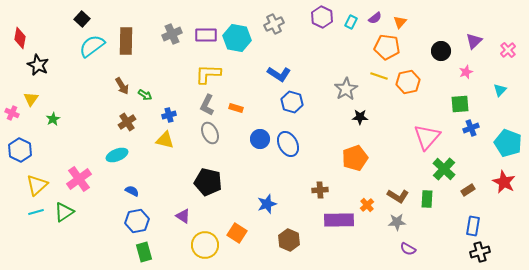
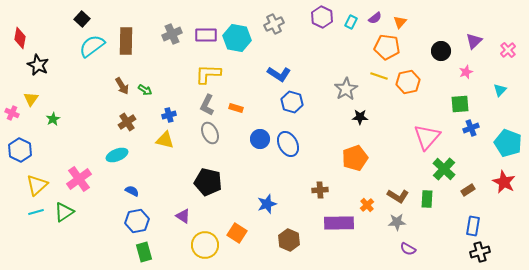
green arrow at (145, 95): moved 5 px up
purple rectangle at (339, 220): moved 3 px down
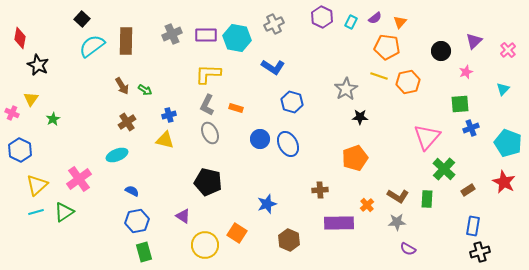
blue L-shape at (279, 74): moved 6 px left, 7 px up
cyan triangle at (500, 90): moved 3 px right, 1 px up
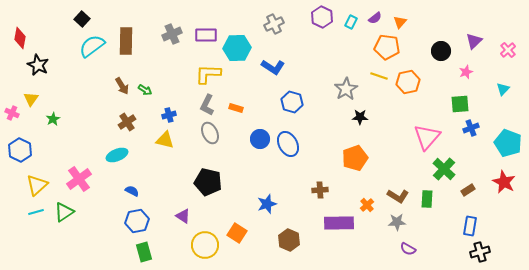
cyan hexagon at (237, 38): moved 10 px down; rotated 12 degrees counterclockwise
blue rectangle at (473, 226): moved 3 px left
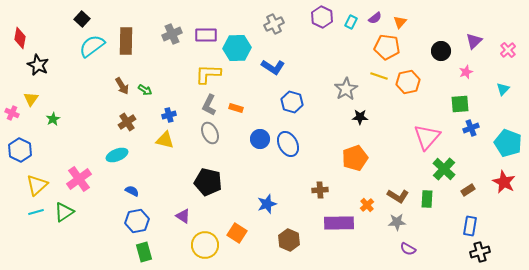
gray L-shape at (207, 105): moved 2 px right
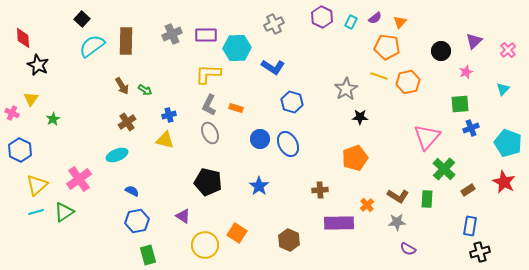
red diamond at (20, 38): moved 3 px right; rotated 15 degrees counterclockwise
blue star at (267, 204): moved 8 px left, 18 px up; rotated 18 degrees counterclockwise
green rectangle at (144, 252): moved 4 px right, 3 px down
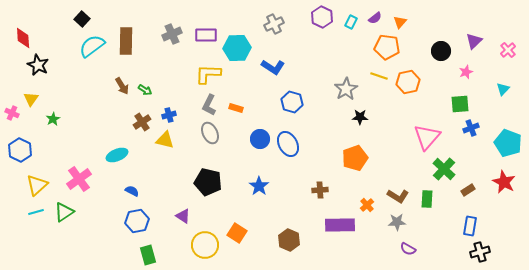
brown cross at (127, 122): moved 15 px right
purple rectangle at (339, 223): moved 1 px right, 2 px down
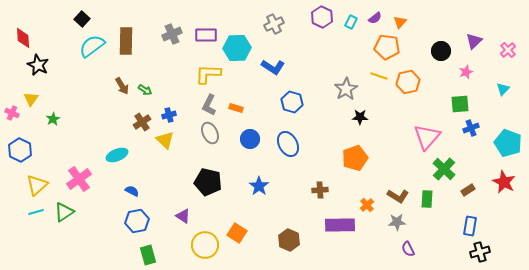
blue circle at (260, 139): moved 10 px left
yellow triangle at (165, 140): rotated 30 degrees clockwise
purple semicircle at (408, 249): rotated 35 degrees clockwise
